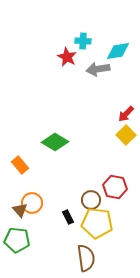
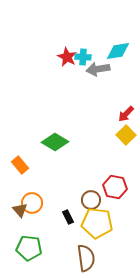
cyan cross: moved 16 px down
green pentagon: moved 12 px right, 8 px down
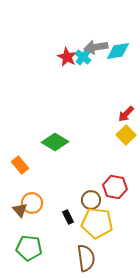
cyan cross: rotated 35 degrees clockwise
gray arrow: moved 2 px left, 22 px up
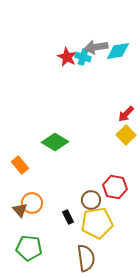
cyan cross: rotated 21 degrees counterclockwise
yellow pentagon: rotated 16 degrees counterclockwise
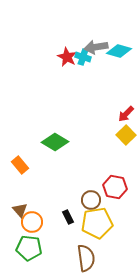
cyan diamond: moved 1 px right; rotated 25 degrees clockwise
orange circle: moved 19 px down
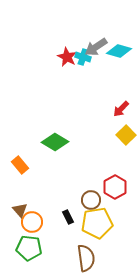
gray arrow: rotated 25 degrees counterclockwise
red arrow: moved 5 px left, 5 px up
red hexagon: rotated 20 degrees clockwise
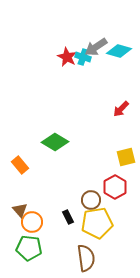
yellow square: moved 22 px down; rotated 30 degrees clockwise
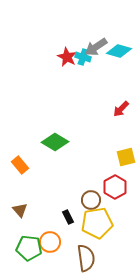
orange circle: moved 18 px right, 20 px down
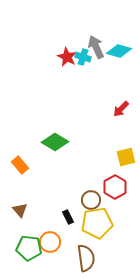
gray arrow: rotated 100 degrees clockwise
